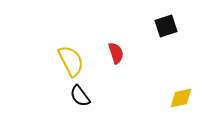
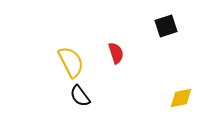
yellow semicircle: moved 1 px down
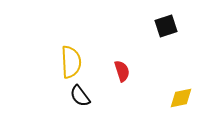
red semicircle: moved 6 px right, 18 px down
yellow semicircle: rotated 24 degrees clockwise
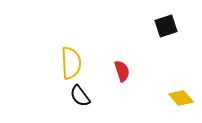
yellow semicircle: moved 1 px down
yellow diamond: rotated 60 degrees clockwise
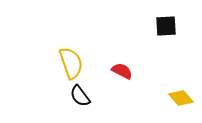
black square: rotated 15 degrees clockwise
yellow semicircle: rotated 16 degrees counterclockwise
red semicircle: rotated 45 degrees counterclockwise
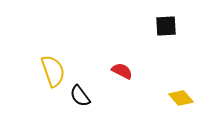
yellow semicircle: moved 18 px left, 8 px down
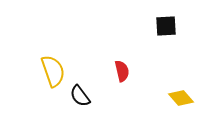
red semicircle: rotated 50 degrees clockwise
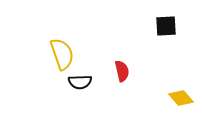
yellow semicircle: moved 9 px right, 17 px up
black semicircle: moved 14 px up; rotated 55 degrees counterclockwise
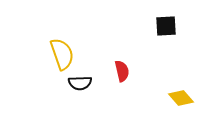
black semicircle: moved 1 px down
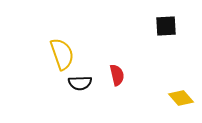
red semicircle: moved 5 px left, 4 px down
